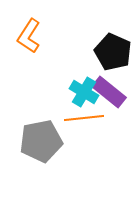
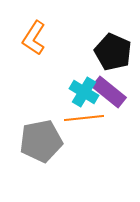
orange L-shape: moved 5 px right, 2 px down
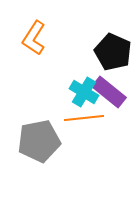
gray pentagon: moved 2 px left
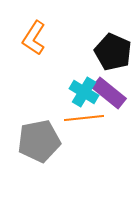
purple rectangle: moved 1 px down
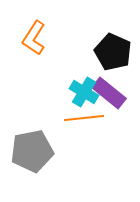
gray pentagon: moved 7 px left, 10 px down
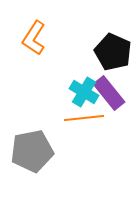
purple rectangle: rotated 12 degrees clockwise
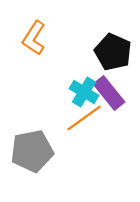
orange line: rotated 30 degrees counterclockwise
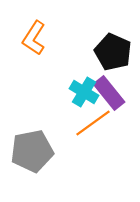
orange line: moved 9 px right, 5 px down
